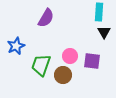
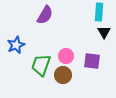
purple semicircle: moved 1 px left, 3 px up
blue star: moved 1 px up
pink circle: moved 4 px left
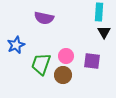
purple semicircle: moved 1 px left, 3 px down; rotated 72 degrees clockwise
green trapezoid: moved 1 px up
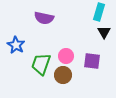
cyan rectangle: rotated 12 degrees clockwise
blue star: rotated 18 degrees counterclockwise
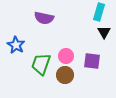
brown circle: moved 2 px right
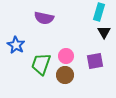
purple square: moved 3 px right; rotated 18 degrees counterclockwise
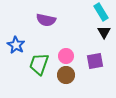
cyan rectangle: moved 2 px right; rotated 48 degrees counterclockwise
purple semicircle: moved 2 px right, 2 px down
green trapezoid: moved 2 px left
brown circle: moved 1 px right
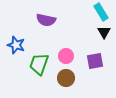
blue star: rotated 12 degrees counterclockwise
brown circle: moved 3 px down
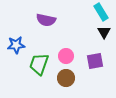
blue star: rotated 24 degrees counterclockwise
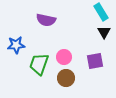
pink circle: moved 2 px left, 1 px down
